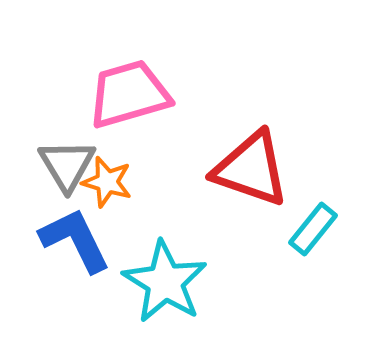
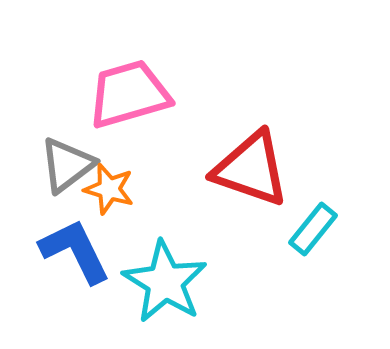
gray triangle: rotated 24 degrees clockwise
orange star: moved 2 px right, 7 px down
blue L-shape: moved 11 px down
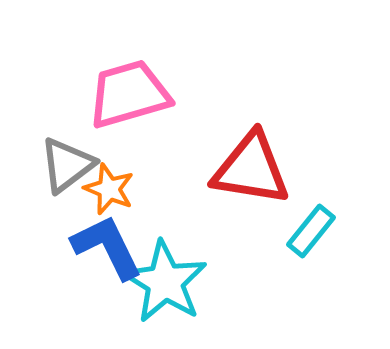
red triangle: rotated 10 degrees counterclockwise
orange star: rotated 6 degrees clockwise
cyan rectangle: moved 2 px left, 2 px down
blue L-shape: moved 32 px right, 4 px up
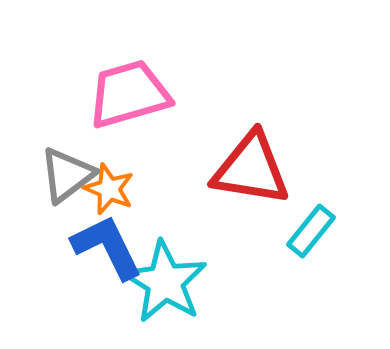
gray triangle: moved 10 px down
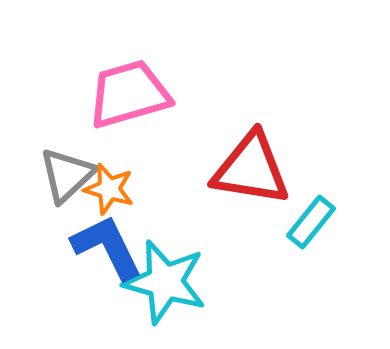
gray triangle: rotated 6 degrees counterclockwise
orange star: rotated 6 degrees counterclockwise
cyan rectangle: moved 9 px up
cyan star: rotated 16 degrees counterclockwise
